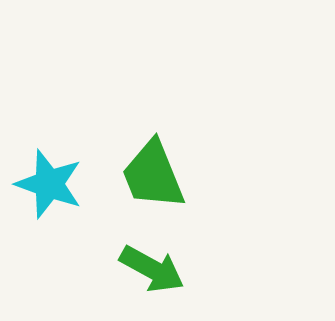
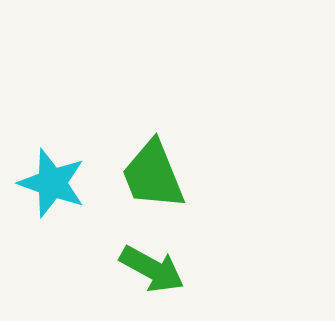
cyan star: moved 3 px right, 1 px up
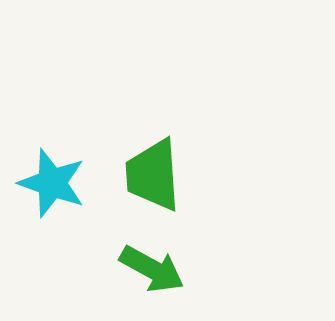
green trapezoid: rotated 18 degrees clockwise
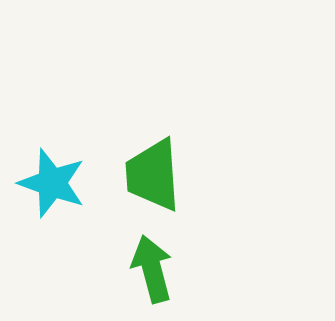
green arrow: rotated 134 degrees counterclockwise
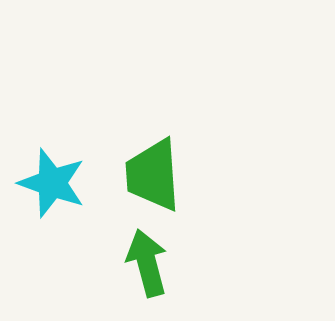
green arrow: moved 5 px left, 6 px up
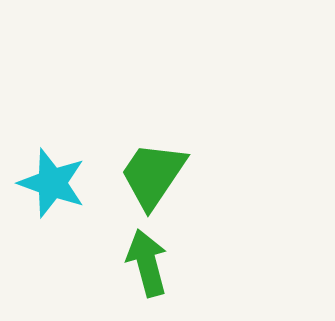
green trapezoid: rotated 38 degrees clockwise
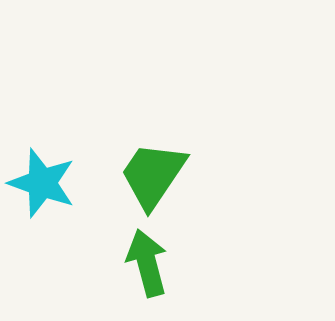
cyan star: moved 10 px left
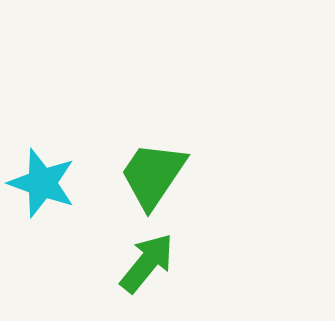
green arrow: rotated 54 degrees clockwise
